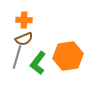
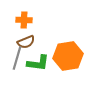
brown semicircle: moved 2 px right, 3 px down
gray line: moved 1 px down
green L-shape: rotated 120 degrees counterclockwise
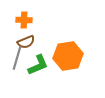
green L-shape: moved 2 px down; rotated 30 degrees counterclockwise
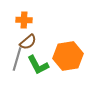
brown semicircle: moved 2 px right; rotated 18 degrees counterclockwise
gray line: moved 1 px down
green L-shape: rotated 85 degrees clockwise
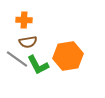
brown semicircle: rotated 30 degrees clockwise
gray line: rotated 70 degrees counterclockwise
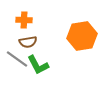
orange hexagon: moved 14 px right, 20 px up
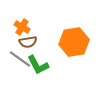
orange cross: moved 2 px left, 7 px down; rotated 28 degrees clockwise
orange hexagon: moved 8 px left, 6 px down
gray line: moved 3 px right
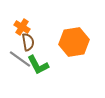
brown semicircle: rotated 90 degrees counterclockwise
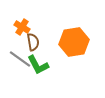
brown semicircle: moved 5 px right
